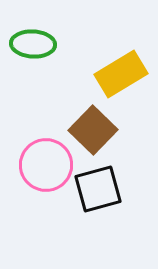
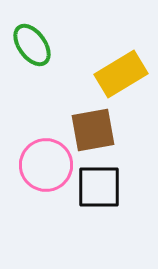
green ellipse: moved 1 px left, 1 px down; rotated 51 degrees clockwise
brown square: rotated 36 degrees clockwise
black square: moved 1 px right, 2 px up; rotated 15 degrees clockwise
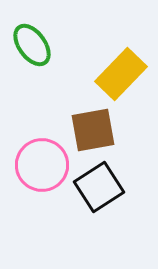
yellow rectangle: rotated 15 degrees counterclockwise
pink circle: moved 4 px left
black square: rotated 33 degrees counterclockwise
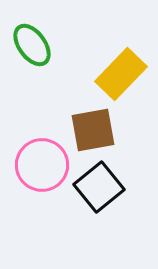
black square: rotated 6 degrees counterclockwise
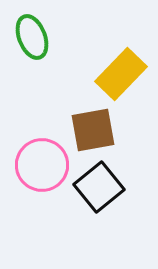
green ellipse: moved 8 px up; rotated 15 degrees clockwise
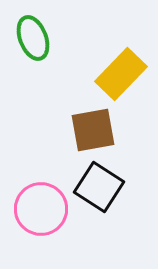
green ellipse: moved 1 px right, 1 px down
pink circle: moved 1 px left, 44 px down
black square: rotated 18 degrees counterclockwise
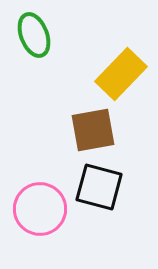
green ellipse: moved 1 px right, 3 px up
black square: rotated 18 degrees counterclockwise
pink circle: moved 1 px left
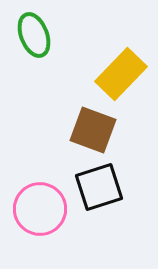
brown square: rotated 30 degrees clockwise
black square: rotated 33 degrees counterclockwise
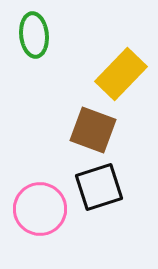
green ellipse: rotated 15 degrees clockwise
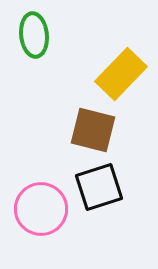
brown square: rotated 6 degrees counterclockwise
pink circle: moved 1 px right
